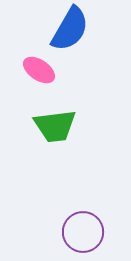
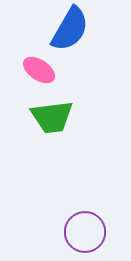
green trapezoid: moved 3 px left, 9 px up
purple circle: moved 2 px right
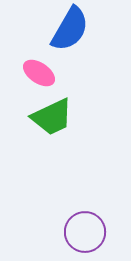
pink ellipse: moved 3 px down
green trapezoid: rotated 18 degrees counterclockwise
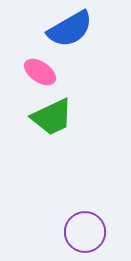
blue semicircle: rotated 30 degrees clockwise
pink ellipse: moved 1 px right, 1 px up
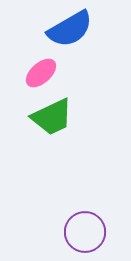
pink ellipse: moved 1 px right, 1 px down; rotated 76 degrees counterclockwise
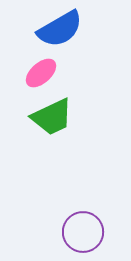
blue semicircle: moved 10 px left
purple circle: moved 2 px left
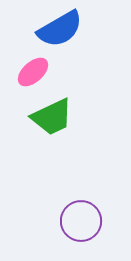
pink ellipse: moved 8 px left, 1 px up
purple circle: moved 2 px left, 11 px up
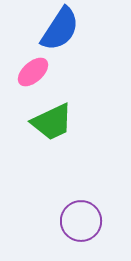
blue semicircle: rotated 27 degrees counterclockwise
green trapezoid: moved 5 px down
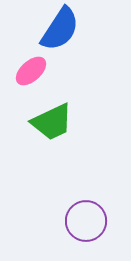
pink ellipse: moved 2 px left, 1 px up
purple circle: moved 5 px right
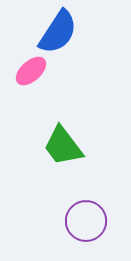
blue semicircle: moved 2 px left, 3 px down
green trapezoid: moved 11 px right, 24 px down; rotated 78 degrees clockwise
